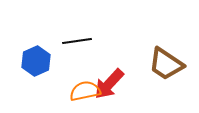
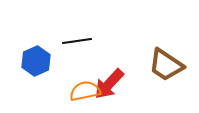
brown trapezoid: moved 1 px down
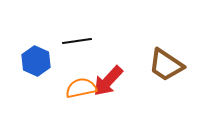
blue hexagon: rotated 12 degrees counterclockwise
red arrow: moved 1 px left, 3 px up
orange semicircle: moved 4 px left, 3 px up
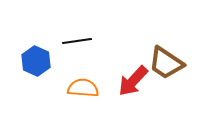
brown trapezoid: moved 2 px up
red arrow: moved 25 px right
orange semicircle: moved 2 px right; rotated 16 degrees clockwise
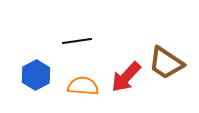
blue hexagon: moved 14 px down; rotated 8 degrees clockwise
red arrow: moved 7 px left, 4 px up
orange semicircle: moved 2 px up
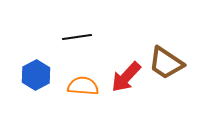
black line: moved 4 px up
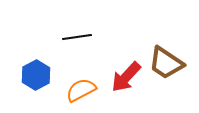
orange semicircle: moved 2 px left, 4 px down; rotated 32 degrees counterclockwise
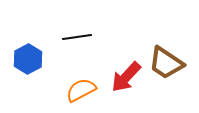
blue hexagon: moved 8 px left, 16 px up
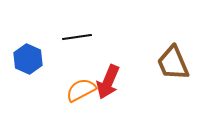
blue hexagon: rotated 8 degrees counterclockwise
brown trapezoid: moved 7 px right; rotated 33 degrees clockwise
red arrow: moved 18 px left, 5 px down; rotated 20 degrees counterclockwise
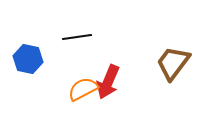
blue hexagon: rotated 12 degrees counterclockwise
brown trapezoid: rotated 60 degrees clockwise
orange semicircle: moved 2 px right, 1 px up
